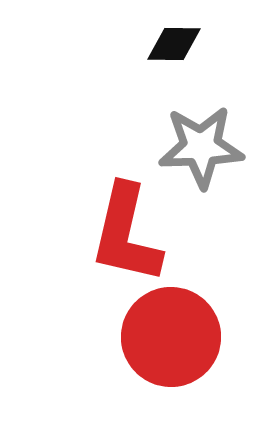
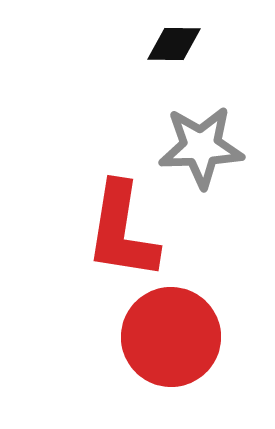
red L-shape: moved 4 px left, 3 px up; rotated 4 degrees counterclockwise
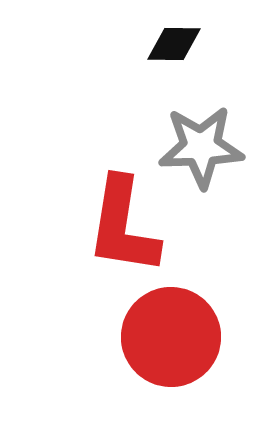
red L-shape: moved 1 px right, 5 px up
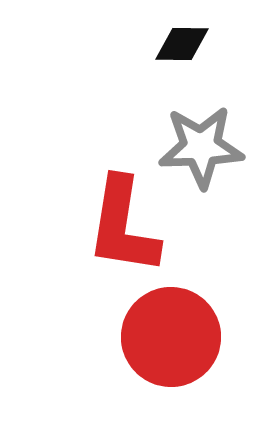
black diamond: moved 8 px right
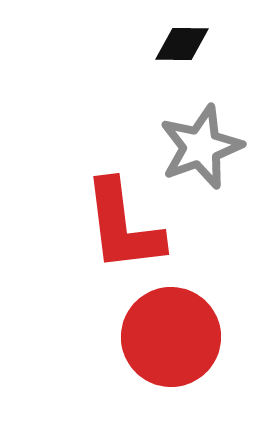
gray star: rotated 18 degrees counterclockwise
red L-shape: rotated 16 degrees counterclockwise
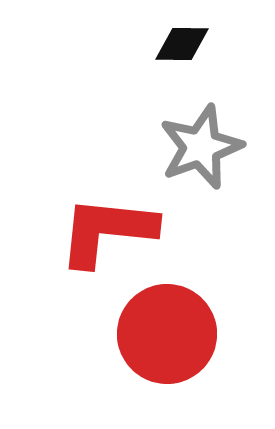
red L-shape: moved 16 px left, 5 px down; rotated 103 degrees clockwise
red circle: moved 4 px left, 3 px up
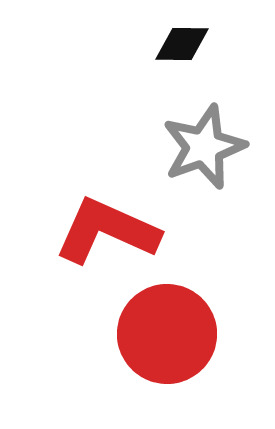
gray star: moved 3 px right
red L-shape: rotated 18 degrees clockwise
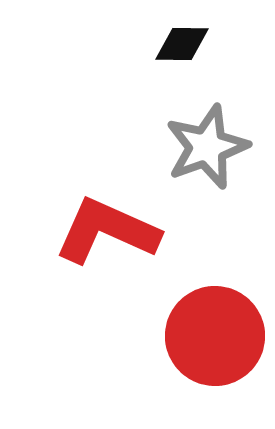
gray star: moved 3 px right
red circle: moved 48 px right, 2 px down
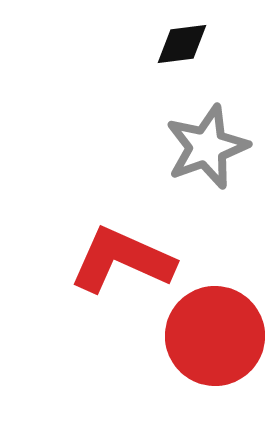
black diamond: rotated 8 degrees counterclockwise
red L-shape: moved 15 px right, 29 px down
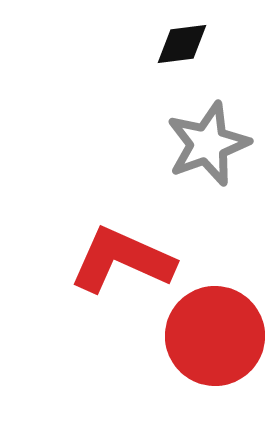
gray star: moved 1 px right, 3 px up
